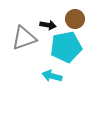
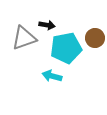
brown circle: moved 20 px right, 19 px down
black arrow: moved 1 px left
cyan pentagon: moved 1 px down
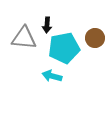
black arrow: rotated 84 degrees clockwise
gray triangle: rotated 24 degrees clockwise
cyan pentagon: moved 2 px left
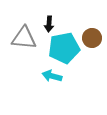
black arrow: moved 2 px right, 1 px up
brown circle: moved 3 px left
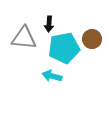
brown circle: moved 1 px down
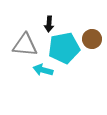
gray triangle: moved 1 px right, 7 px down
cyan arrow: moved 9 px left, 6 px up
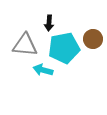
black arrow: moved 1 px up
brown circle: moved 1 px right
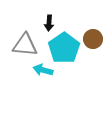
cyan pentagon: rotated 24 degrees counterclockwise
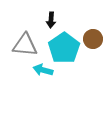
black arrow: moved 2 px right, 3 px up
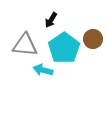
black arrow: rotated 28 degrees clockwise
